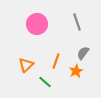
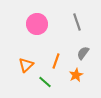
orange star: moved 4 px down
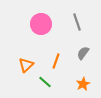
pink circle: moved 4 px right
orange star: moved 7 px right, 9 px down
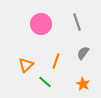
orange star: rotated 16 degrees counterclockwise
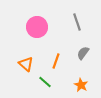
pink circle: moved 4 px left, 3 px down
orange triangle: moved 1 px up; rotated 35 degrees counterclockwise
orange star: moved 2 px left, 1 px down
